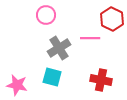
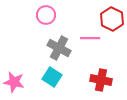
gray cross: rotated 30 degrees counterclockwise
cyan square: rotated 18 degrees clockwise
pink star: moved 3 px left, 3 px up
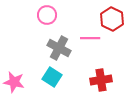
pink circle: moved 1 px right
red cross: rotated 20 degrees counterclockwise
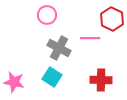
red cross: rotated 10 degrees clockwise
